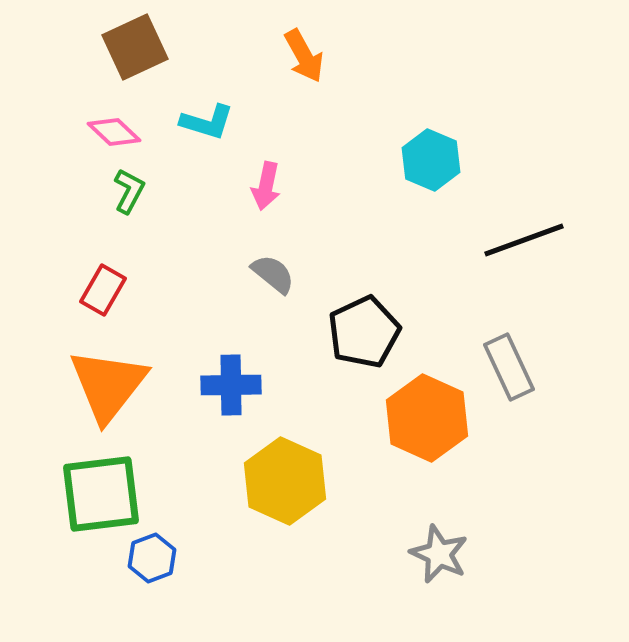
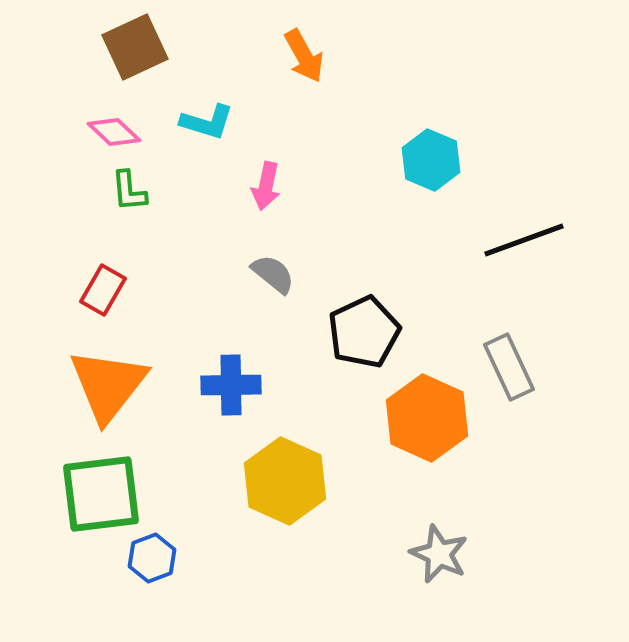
green L-shape: rotated 147 degrees clockwise
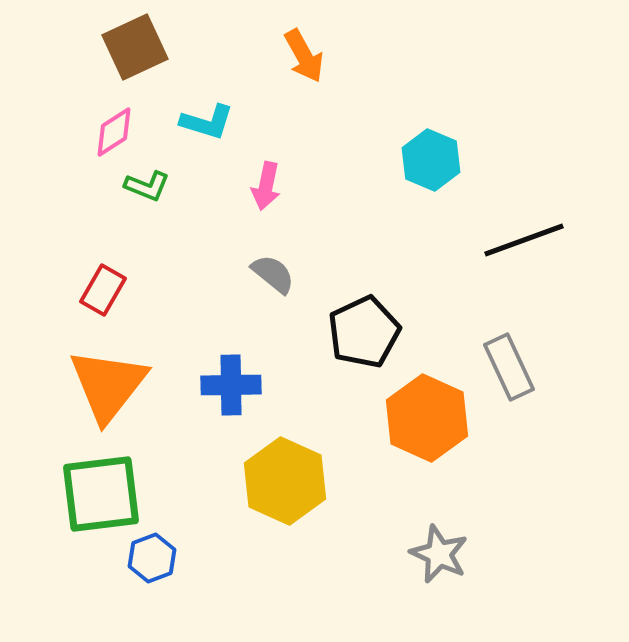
pink diamond: rotated 76 degrees counterclockwise
green L-shape: moved 18 px right, 5 px up; rotated 63 degrees counterclockwise
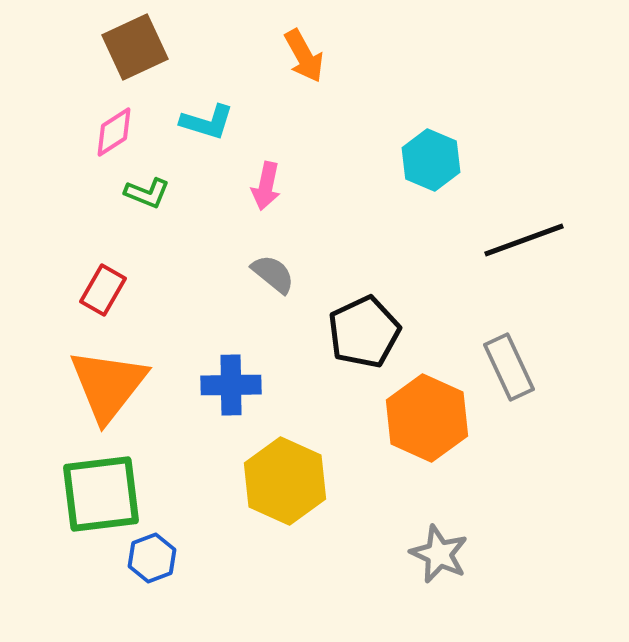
green L-shape: moved 7 px down
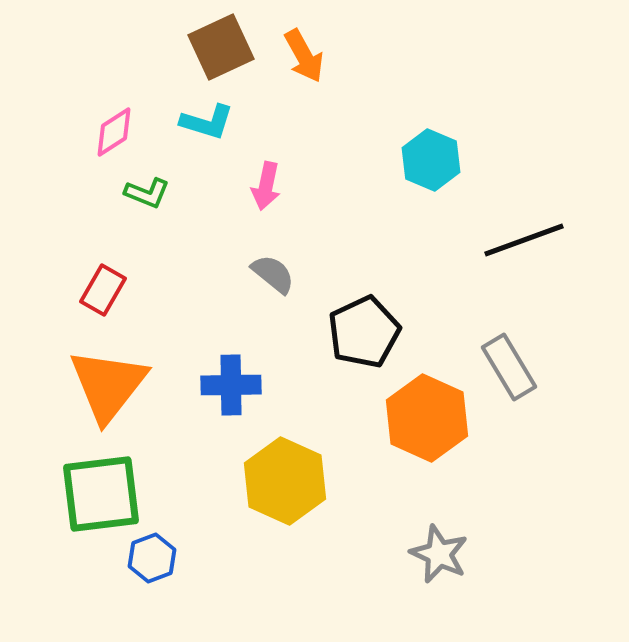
brown square: moved 86 px right
gray rectangle: rotated 6 degrees counterclockwise
